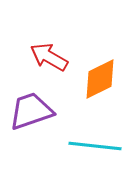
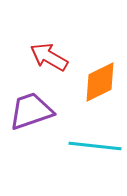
orange diamond: moved 3 px down
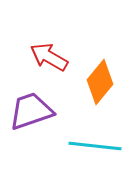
orange diamond: rotated 24 degrees counterclockwise
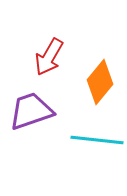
red arrow: rotated 90 degrees counterclockwise
cyan line: moved 2 px right, 6 px up
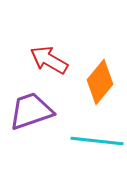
red arrow: moved 3 px down; rotated 90 degrees clockwise
cyan line: moved 1 px down
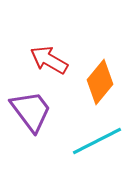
purple trapezoid: rotated 72 degrees clockwise
cyan line: rotated 33 degrees counterclockwise
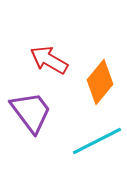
purple trapezoid: moved 1 px down
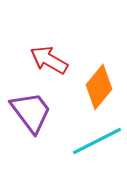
orange diamond: moved 1 px left, 5 px down
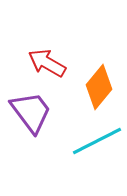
red arrow: moved 2 px left, 3 px down
